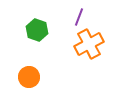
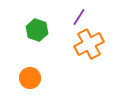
purple line: rotated 12 degrees clockwise
orange circle: moved 1 px right, 1 px down
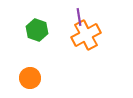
purple line: rotated 42 degrees counterclockwise
orange cross: moved 3 px left, 9 px up
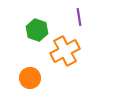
orange cross: moved 21 px left, 16 px down
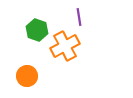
orange cross: moved 5 px up
orange circle: moved 3 px left, 2 px up
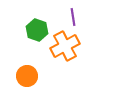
purple line: moved 6 px left
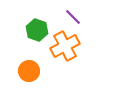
purple line: rotated 36 degrees counterclockwise
orange circle: moved 2 px right, 5 px up
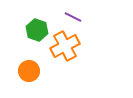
purple line: rotated 18 degrees counterclockwise
